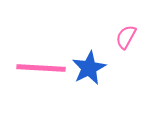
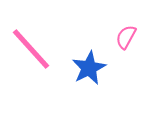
pink line: moved 10 px left, 19 px up; rotated 45 degrees clockwise
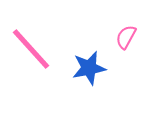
blue star: rotated 16 degrees clockwise
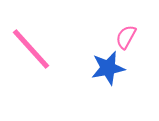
blue star: moved 19 px right
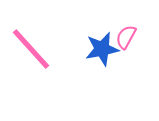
blue star: moved 6 px left, 19 px up
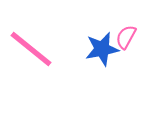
pink line: rotated 9 degrees counterclockwise
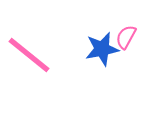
pink line: moved 2 px left, 6 px down
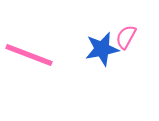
pink line: rotated 18 degrees counterclockwise
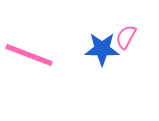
blue star: rotated 12 degrees clockwise
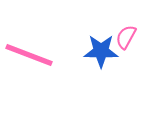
blue star: moved 1 px left, 2 px down
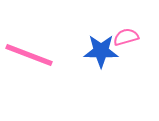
pink semicircle: rotated 45 degrees clockwise
